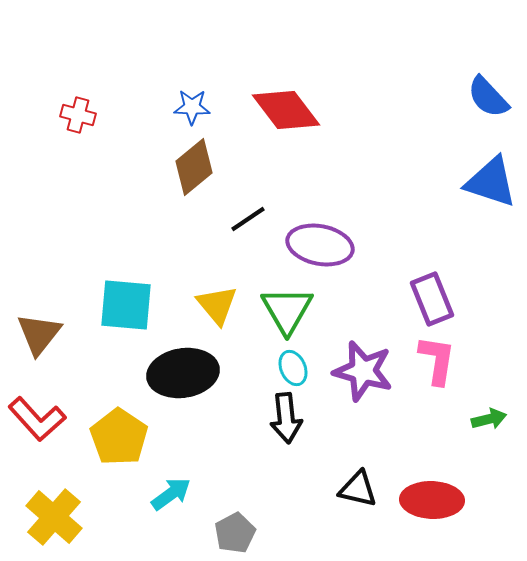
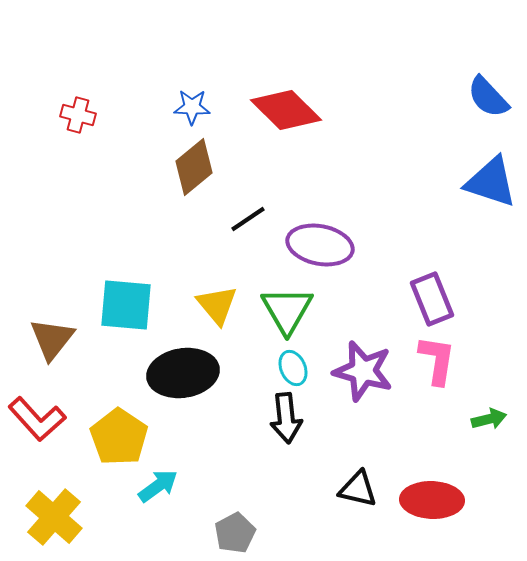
red diamond: rotated 8 degrees counterclockwise
brown triangle: moved 13 px right, 5 px down
cyan arrow: moved 13 px left, 8 px up
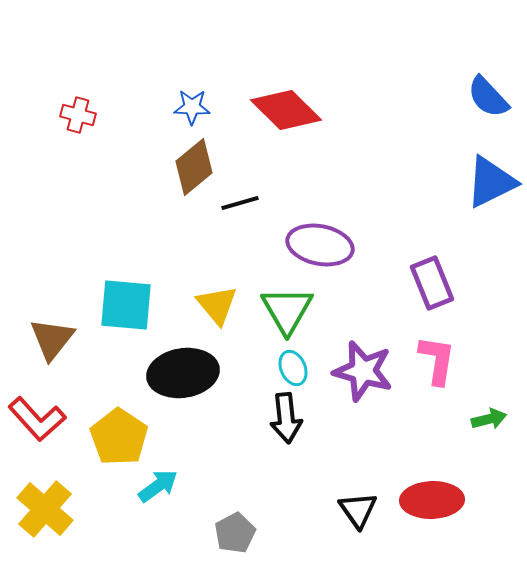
blue triangle: rotated 44 degrees counterclockwise
black line: moved 8 px left, 16 px up; rotated 18 degrees clockwise
purple rectangle: moved 16 px up
black triangle: moved 21 px down; rotated 42 degrees clockwise
red ellipse: rotated 4 degrees counterclockwise
yellow cross: moved 9 px left, 8 px up
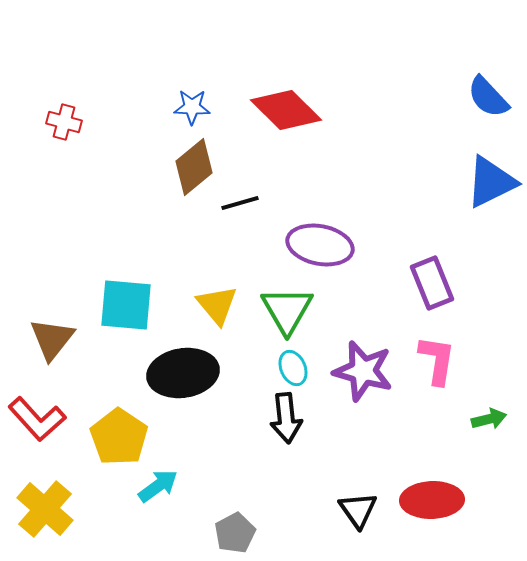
red cross: moved 14 px left, 7 px down
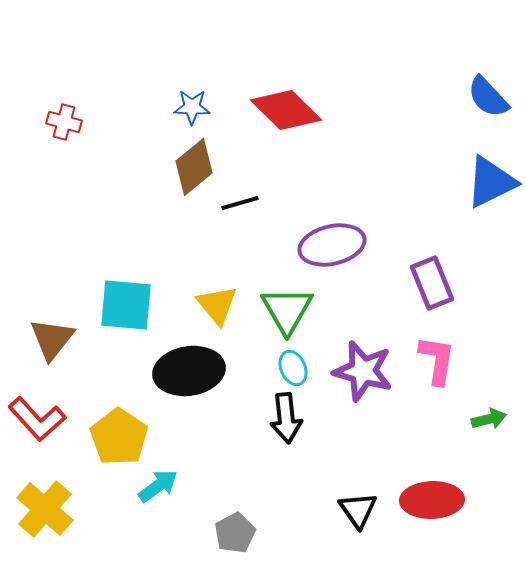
purple ellipse: moved 12 px right; rotated 24 degrees counterclockwise
black ellipse: moved 6 px right, 2 px up
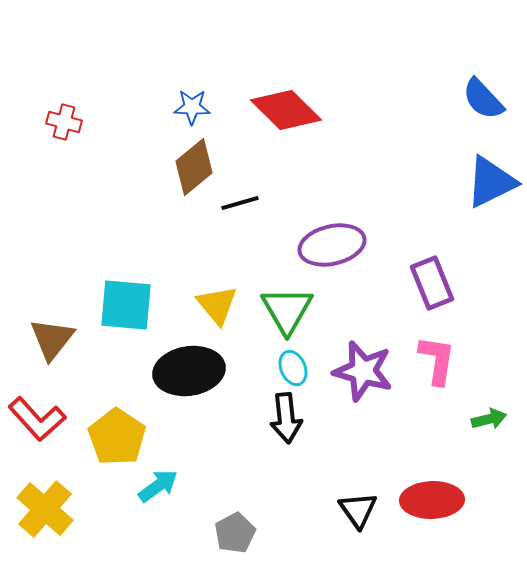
blue semicircle: moved 5 px left, 2 px down
yellow pentagon: moved 2 px left
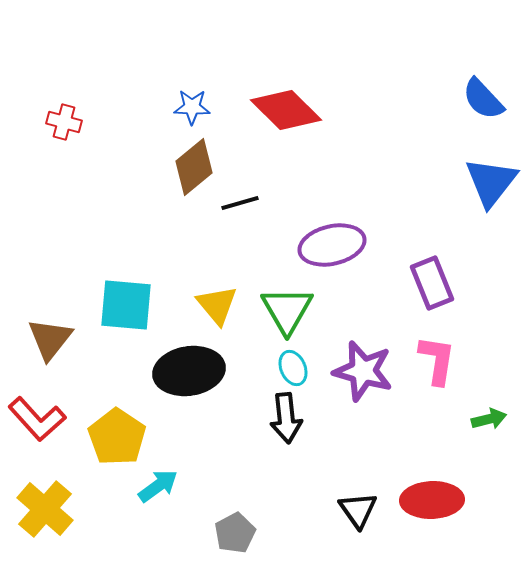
blue triangle: rotated 26 degrees counterclockwise
brown triangle: moved 2 px left
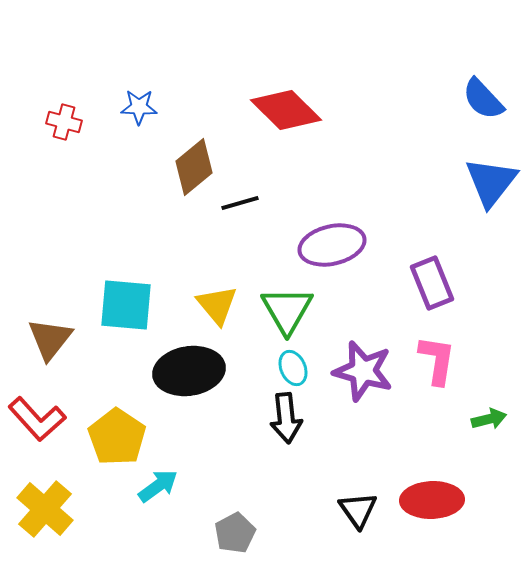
blue star: moved 53 px left
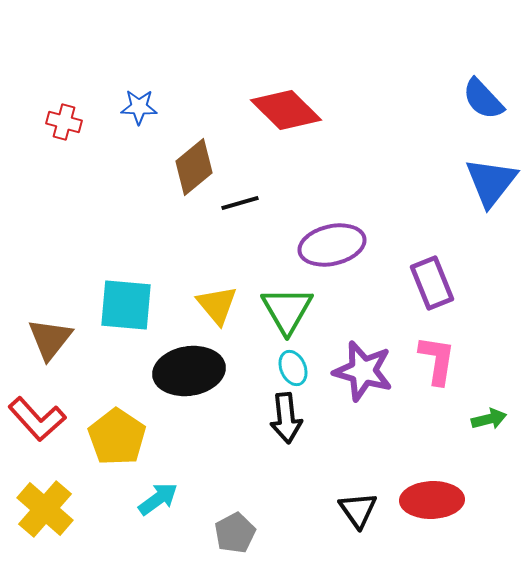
cyan arrow: moved 13 px down
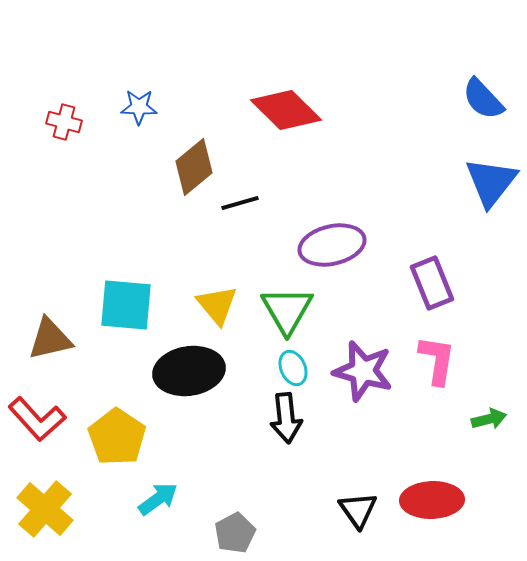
brown triangle: rotated 39 degrees clockwise
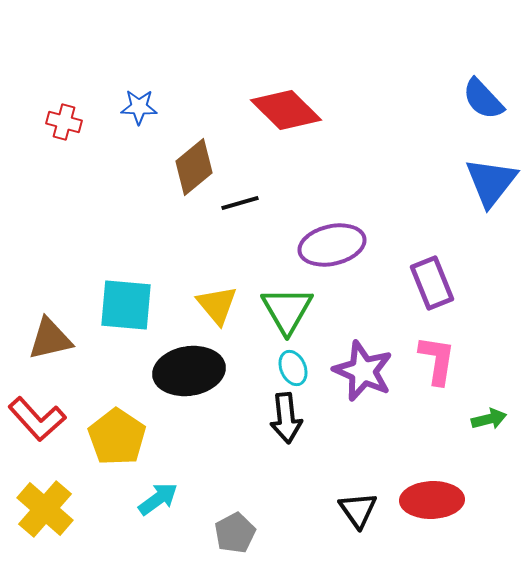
purple star: rotated 8 degrees clockwise
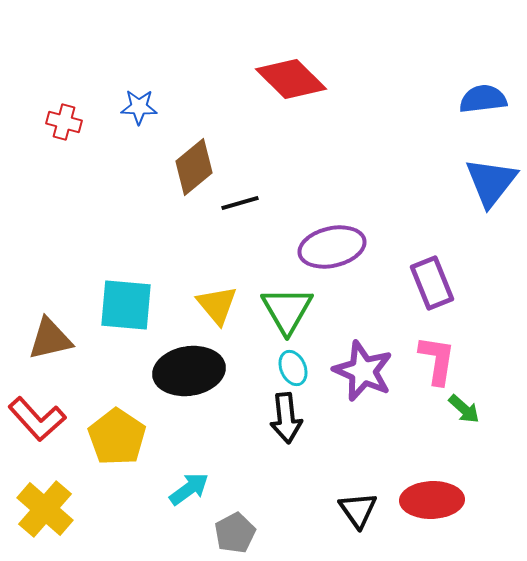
blue semicircle: rotated 126 degrees clockwise
red diamond: moved 5 px right, 31 px up
purple ellipse: moved 2 px down
green arrow: moved 25 px left, 10 px up; rotated 56 degrees clockwise
cyan arrow: moved 31 px right, 10 px up
